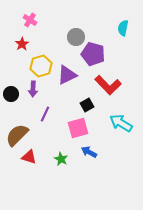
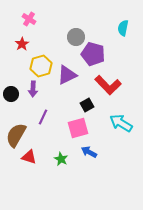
pink cross: moved 1 px left, 1 px up
purple line: moved 2 px left, 3 px down
brown semicircle: moved 1 px left; rotated 15 degrees counterclockwise
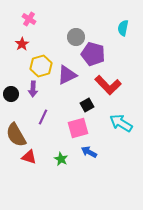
brown semicircle: rotated 60 degrees counterclockwise
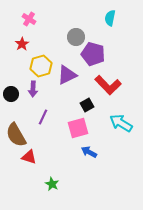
cyan semicircle: moved 13 px left, 10 px up
green star: moved 9 px left, 25 px down
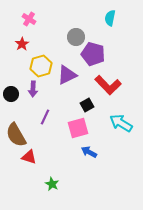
purple line: moved 2 px right
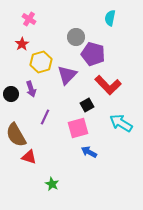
yellow hexagon: moved 4 px up
purple triangle: rotated 20 degrees counterclockwise
purple arrow: moved 2 px left; rotated 21 degrees counterclockwise
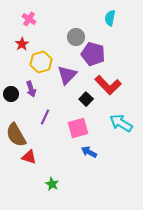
black square: moved 1 px left, 6 px up; rotated 16 degrees counterclockwise
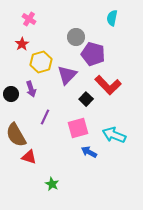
cyan semicircle: moved 2 px right
cyan arrow: moved 7 px left, 12 px down; rotated 10 degrees counterclockwise
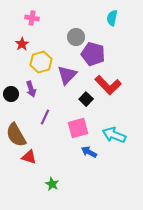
pink cross: moved 3 px right, 1 px up; rotated 24 degrees counterclockwise
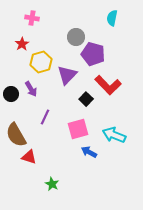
purple arrow: rotated 14 degrees counterclockwise
pink square: moved 1 px down
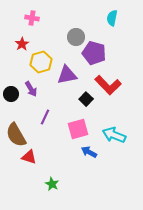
purple pentagon: moved 1 px right, 1 px up
purple triangle: rotated 35 degrees clockwise
